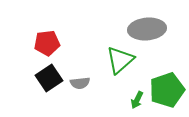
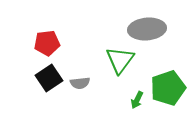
green triangle: rotated 12 degrees counterclockwise
green pentagon: moved 1 px right, 2 px up
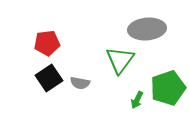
gray semicircle: rotated 18 degrees clockwise
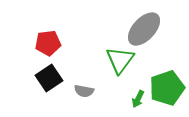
gray ellipse: moved 3 px left; rotated 42 degrees counterclockwise
red pentagon: moved 1 px right
gray semicircle: moved 4 px right, 8 px down
green pentagon: moved 1 px left
green arrow: moved 1 px right, 1 px up
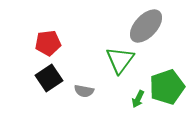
gray ellipse: moved 2 px right, 3 px up
green pentagon: moved 1 px up
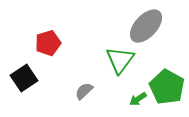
red pentagon: rotated 10 degrees counterclockwise
black square: moved 25 px left
green pentagon: rotated 24 degrees counterclockwise
gray semicircle: rotated 126 degrees clockwise
green arrow: rotated 30 degrees clockwise
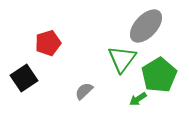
green triangle: moved 2 px right, 1 px up
green pentagon: moved 8 px left, 12 px up; rotated 12 degrees clockwise
